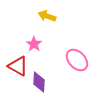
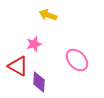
yellow arrow: moved 1 px right, 1 px up
pink star: rotated 21 degrees clockwise
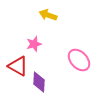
pink ellipse: moved 2 px right
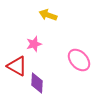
red triangle: moved 1 px left
purple diamond: moved 2 px left, 1 px down
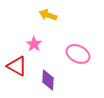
pink star: rotated 21 degrees counterclockwise
pink ellipse: moved 1 px left, 6 px up; rotated 20 degrees counterclockwise
purple diamond: moved 11 px right, 3 px up
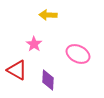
yellow arrow: rotated 18 degrees counterclockwise
red triangle: moved 4 px down
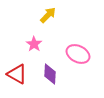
yellow arrow: rotated 132 degrees clockwise
red triangle: moved 4 px down
purple diamond: moved 2 px right, 6 px up
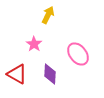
yellow arrow: rotated 18 degrees counterclockwise
pink ellipse: rotated 25 degrees clockwise
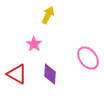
pink ellipse: moved 10 px right, 4 px down
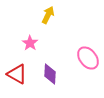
pink star: moved 4 px left, 1 px up
